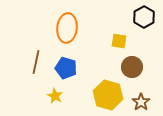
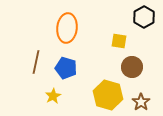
yellow star: moved 2 px left; rotated 14 degrees clockwise
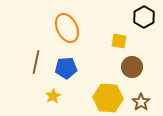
orange ellipse: rotated 32 degrees counterclockwise
blue pentagon: rotated 20 degrees counterclockwise
yellow hexagon: moved 3 px down; rotated 12 degrees counterclockwise
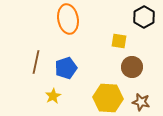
orange ellipse: moved 1 px right, 9 px up; rotated 16 degrees clockwise
blue pentagon: rotated 15 degrees counterclockwise
brown star: rotated 24 degrees counterclockwise
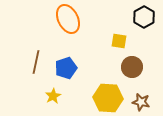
orange ellipse: rotated 16 degrees counterclockwise
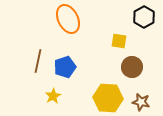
brown line: moved 2 px right, 1 px up
blue pentagon: moved 1 px left, 1 px up
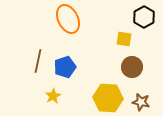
yellow square: moved 5 px right, 2 px up
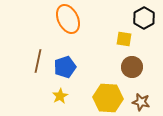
black hexagon: moved 1 px down
yellow star: moved 7 px right
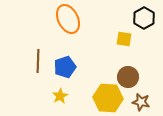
brown line: rotated 10 degrees counterclockwise
brown circle: moved 4 px left, 10 px down
